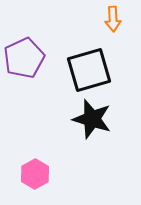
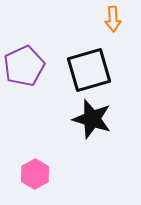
purple pentagon: moved 8 px down
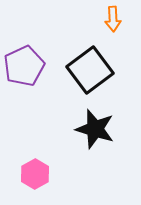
black square: moved 1 px right; rotated 21 degrees counterclockwise
black star: moved 3 px right, 10 px down
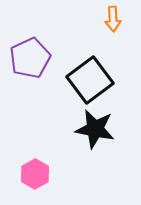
purple pentagon: moved 6 px right, 8 px up
black square: moved 10 px down
black star: rotated 6 degrees counterclockwise
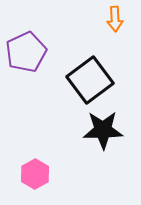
orange arrow: moved 2 px right
purple pentagon: moved 4 px left, 6 px up
black star: moved 8 px right, 1 px down; rotated 12 degrees counterclockwise
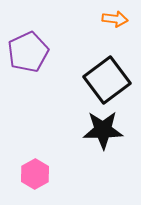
orange arrow: rotated 80 degrees counterclockwise
purple pentagon: moved 2 px right
black square: moved 17 px right
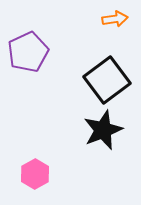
orange arrow: rotated 15 degrees counterclockwise
black star: rotated 21 degrees counterclockwise
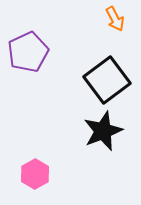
orange arrow: rotated 70 degrees clockwise
black star: moved 1 px down
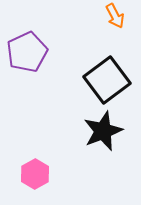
orange arrow: moved 3 px up
purple pentagon: moved 1 px left
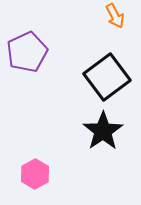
black square: moved 3 px up
black star: rotated 12 degrees counterclockwise
